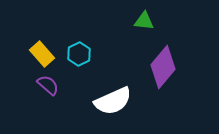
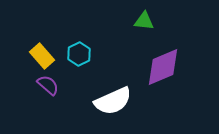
yellow rectangle: moved 2 px down
purple diamond: rotated 27 degrees clockwise
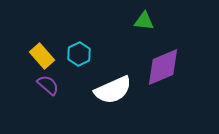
white semicircle: moved 11 px up
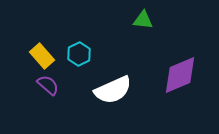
green triangle: moved 1 px left, 1 px up
purple diamond: moved 17 px right, 8 px down
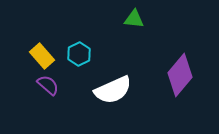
green triangle: moved 9 px left, 1 px up
purple diamond: rotated 27 degrees counterclockwise
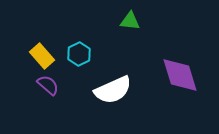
green triangle: moved 4 px left, 2 px down
purple diamond: rotated 57 degrees counterclockwise
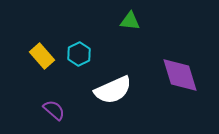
purple semicircle: moved 6 px right, 25 px down
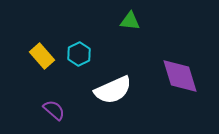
purple diamond: moved 1 px down
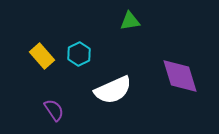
green triangle: rotated 15 degrees counterclockwise
purple semicircle: rotated 15 degrees clockwise
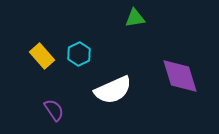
green triangle: moved 5 px right, 3 px up
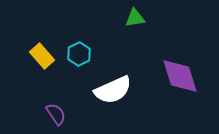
purple semicircle: moved 2 px right, 4 px down
